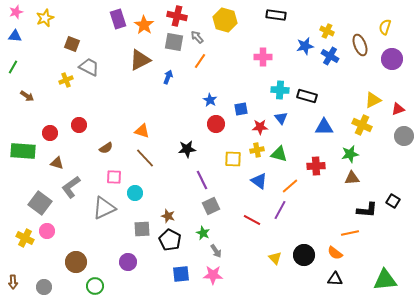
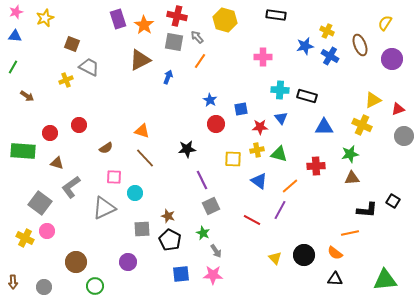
yellow semicircle at (385, 27): moved 4 px up; rotated 14 degrees clockwise
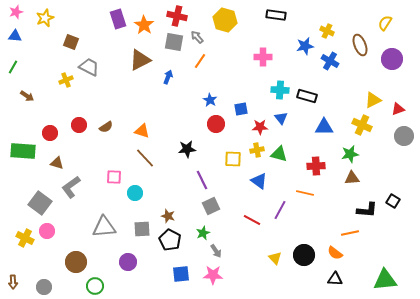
brown square at (72, 44): moved 1 px left, 2 px up
blue cross at (330, 56): moved 5 px down
brown semicircle at (106, 148): moved 21 px up
orange line at (290, 186): moved 15 px right, 7 px down; rotated 54 degrees clockwise
gray triangle at (104, 208): moved 19 px down; rotated 20 degrees clockwise
green star at (203, 233): rotated 24 degrees clockwise
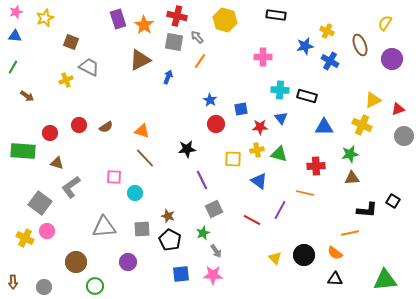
gray square at (211, 206): moved 3 px right, 3 px down
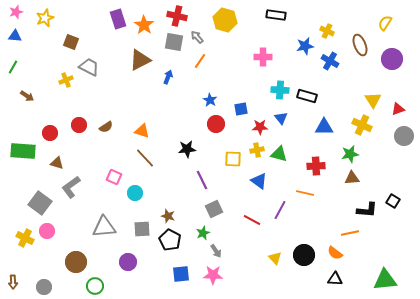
yellow triangle at (373, 100): rotated 36 degrees counterclockwise
pink square at (114, 177): rotated 21 degrees clockwise
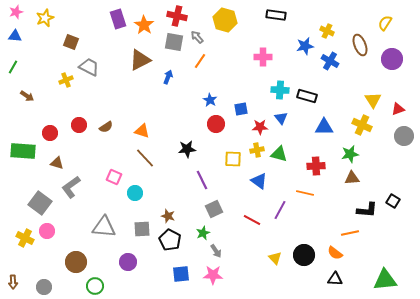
gray triangle at (104, 227): rotated 10 degrees clockwise
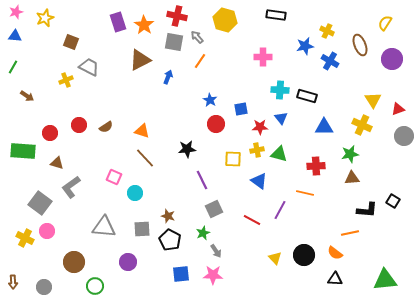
purple rectangle at (118, 19): moved 3 px down
brown circle at (76, 262): moved 2 px left
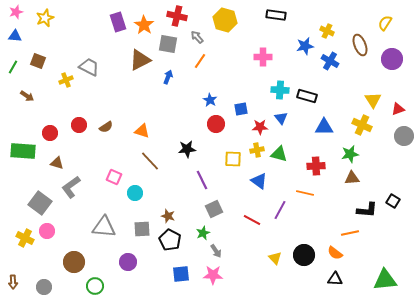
brown square at (71, 42): moved 33 px left, 19 px down
gray square at (174, 42): moved 6 px left, 2 px down
brown line at (145, 158): moved 5 px right, 3 px down
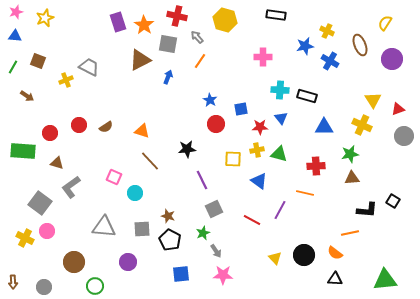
pink star at (213, 275): moved 10 px right
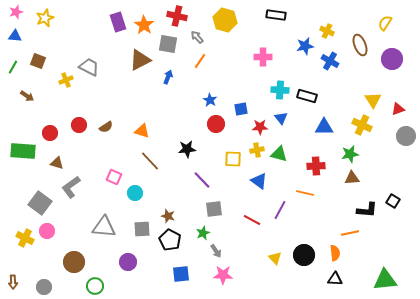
gray circle at (404, 136): moved 2 px right
purple line at (202, 180): rotated 18 degrees counterclockwise
gray square at (214, 209): rotated 18 degrees clockwise
orange semicircle at (335, 253): rotated 133 degrees counterclockwise
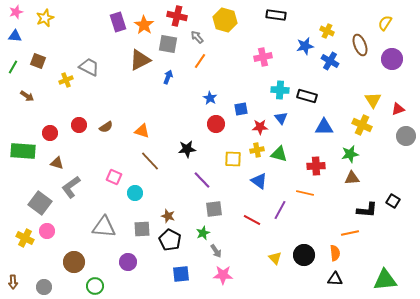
pink cross at (263, 57): rotated 12 degrees counterclockwise
blue star at (210, 100): moved 2 px up
